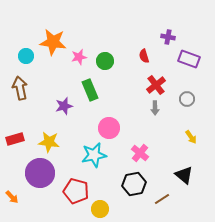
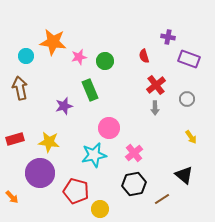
pink cross: moved 6 px left; rotated 12 degrees clockwise
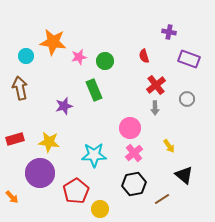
purple cross: moved 1 px right, 5 px up
green rectangle: moved 4 px right
pink circle: moved 21 px right
yellow arrow: moved 22 px left, 9 px down
cyan star: rotated 10 degrees clockwise
red pentagon: rotated 25 degrees clockwise
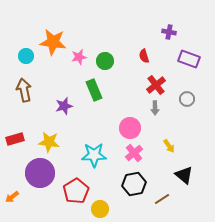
brown arrow: moved 4 px right, 2 px down
orange arrow: rotated 96 degrees clockwise
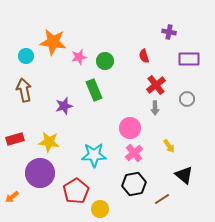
purple rectangle: rotated 20 degrees counterclockwise
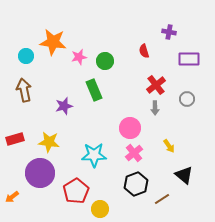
red semicircle: moved 5 px up
black hexagon: moved 2 px right; rotated 10 degrees counterclockwise
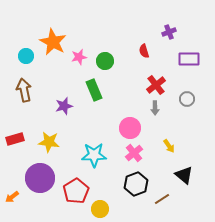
purple cross: rotated 32 degrees counterclockwise
orange star: rotated 20 degrees clockwise
purple circle: moved 5 px down
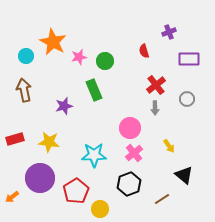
black hexagon: moved 7 px left
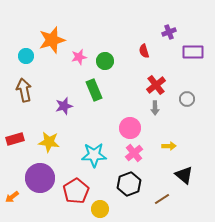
orange star: moved 1 px left, 2 px up; rotated 28 degrees clockwise
purple rectangle: moved 4 px right, 7 px up
yellow arrow: rotated 56 degrees counterclockwise
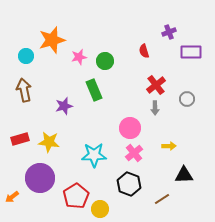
purple rectangle: moved 2 px left
red rectangle: moved 5 px right
black triangle: rotated 42 degrees counterclockwise
black hexagon: rotated 20 degrees counterclockwise
red pentagon: moved 5 px down
